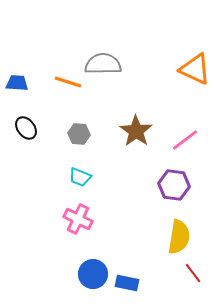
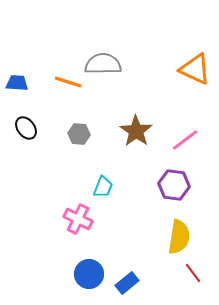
cyan trapezoid: moved 23 px right, 10 px down; rotated 90 degrees counterclockwise
blue circle: moved 4 px left
blue rectangle: rotated 50 degrees counterclockwise
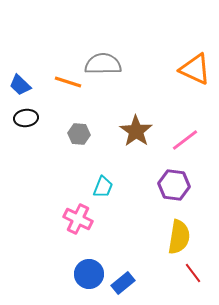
blue trapezoid: moved 3 px right, 2 px down; rotated 140 degrees counterclockwise
black ellipse: moved 10 px up; rotated 60 degrees counterclockwise
blue rectangle: moved 4 px left
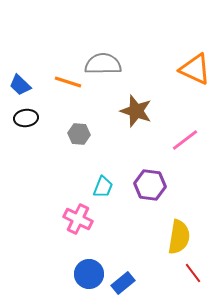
brown star: moved 20 px up; rotated 16 degrees counterclockwise
purple hexagon: moved 24 px left
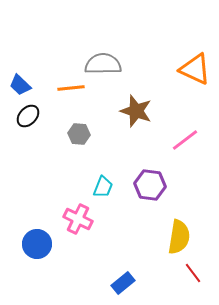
orange line: moved 3 px right, 6 px down; rotated 24 degrees counterclockwise
black ellipse: moved 2 px right, 2 px up; rotated 40 degrees counterclockwise
blue circle: moved 52 px left, 30 px up
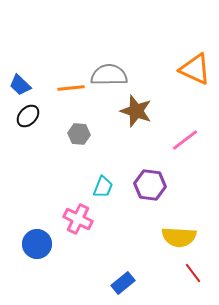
gray semicircle: moved 6 px right, 11 px down
yellow semicircle: rotated 84 degrees clockwise
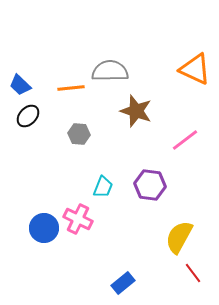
gray semicircle: moved 1 px right, 4 px up
yellow semicircle: rotated 116 degrees clockwise
blue circle: moved 7 px right, 16 px up
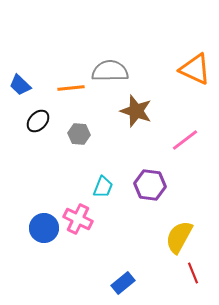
black ellipse: moved 10 px right, 5 px down
red line: rotated 15 degrees clockwise
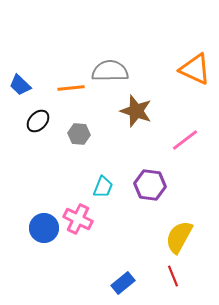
red line: moved 20 px left, 3 px down
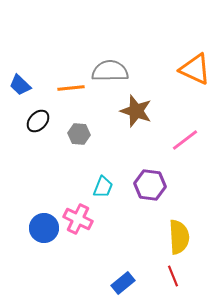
yellow semicircle: rotated 148 degrees clockwise
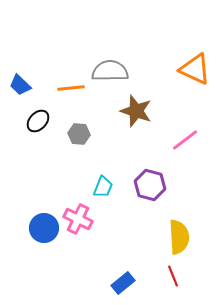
purple hexagon: rotated 8 degrees clockwise
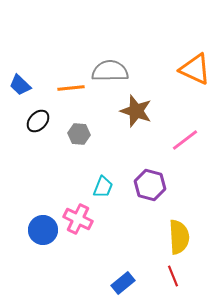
blue circle: moved 1 px left, 2 px down
